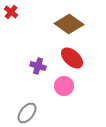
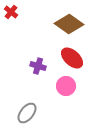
pink circle: moved 2 px right
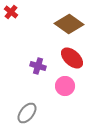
pink circle: moved 1 px left
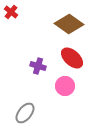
gray ellipse: moved 2 px left
